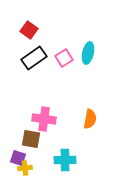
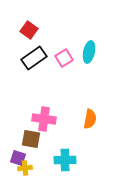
cyan ellipse: moved 1 px right, 1 px up
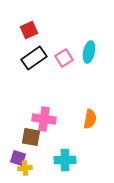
red square: rotated 30 degrees clockwise
brown square: moved 2 px up
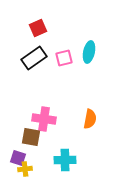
red square: moved 9 px right, 2 px up
pink square: rotated 18 degrees clockwise
yellow cross: moved 1 px down
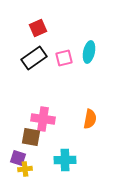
pink cross: moved 1 px left
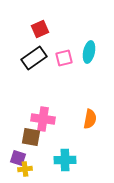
red square: moved 2 px right, 1 px down
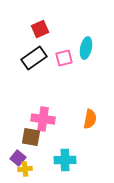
cyan ellipse: moved 3 px left, 4 px up
purple square: rotated 21 degrees clockwise
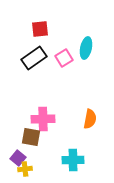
red square: rotated 18 degrees clockwise
pink square: rotated 18 degrees counterclockwise
pink cross: rotated 10 degrees counterclockwise
cyan cross: moved 8 px right
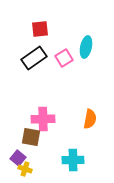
cyan ellipse: moved 1 px up
yellow cross: rotated 24 degrees clockwise
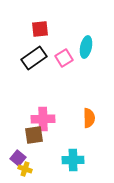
orange semicircle: moved 1 px left, 1 px up; rotated 12 degrees counterclockwise
brown square: moved 3 px right, 2 px up; rotated 18 degrees counterclockwise
